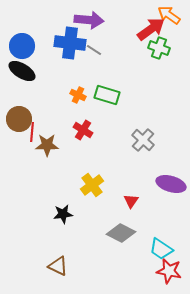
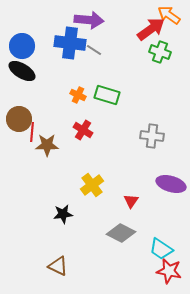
green cross: moved 1 px right, 4 px down
gray cross: moved 9 px right, 4 px up; rotated 35 degrees counterclockwise
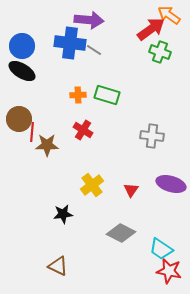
orange cross: rotated 28 degrees counterclockwise
red triangle: moved 11 px up
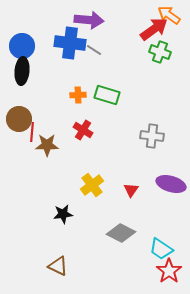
red arrow: moved 3 px right
black ellipse: rotated 64 degrees clockwise
red star: rotated 25 degrees clockwise
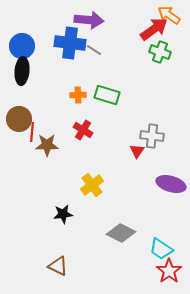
red triangle: moved 6 px right, 39 px up
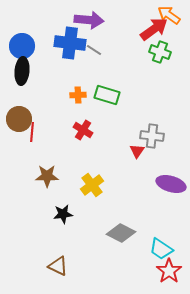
brown star: moved 31 px down
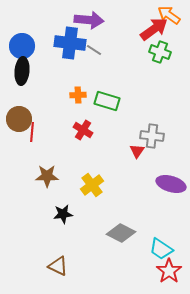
green rectangle: moved 6 px down
